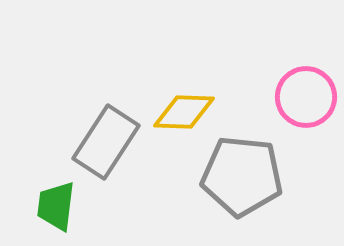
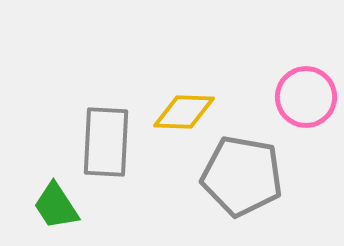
gray rectangle: rotated 30 degrees counterclockwise
gray pentagon: rotated 4 degrees clockwise
green trapezoid: rotated 40 degrees counterclockwise
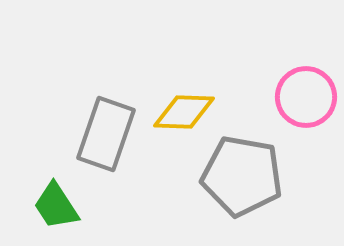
gray rectangle: moved 8 px up; rotated 16 degrees clockwise
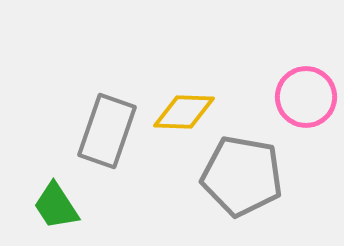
gray rectangle: moved 1 px right, 3 px up
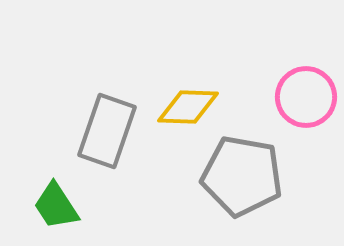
yellow diamond: moved 4 px right, 5 px up
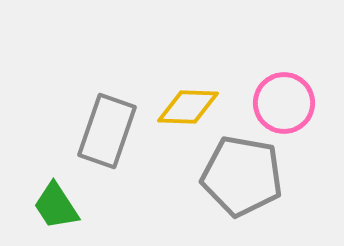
pink circle: moved 22 px left, 6 px down
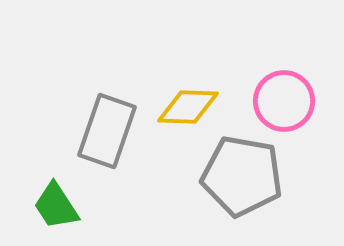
pink circle: moved 2 px up
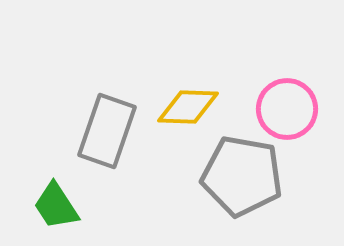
pink circle: moved 3 px right, 8 px down
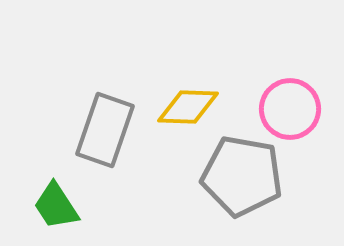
pink circle: moved 3 px right
gray rectangle: moved 2 px left, 1 px up
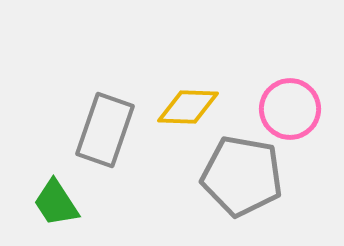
green trapezoid: moved 3 px up
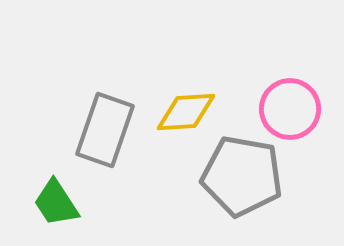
yellow diamond: moved 2 px left, 5 px down; rotated 6 degrees counterclockwise
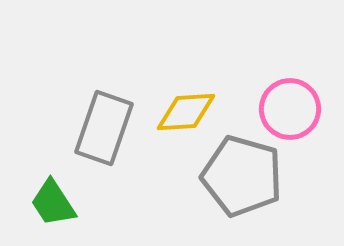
gray rectangle: moved 1 px left, 2 px up
gray pentagon: rotated 6 degrees clockwise
green trapezoid: moved 3 px left
